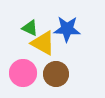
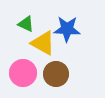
green triangle: moved 4 px left, 4 px up
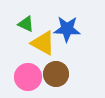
pink circle: moved 5 px right, 4 px down
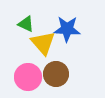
yellow triangle: rotated 20 degrees clockwise
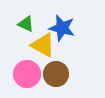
blue star: moved 5 px left, 1 px up; rotated 12 degrees clockwise
yellow triangle: moved 2 px down; rotated 20 degrees counterclockwise
pink circle: moved 1 px left, 3 px up
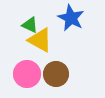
green triangle: moved 4 px right, 1 px down
blue star: moved 9 px right, 10 px up; rotated 12 degrees clockwise
yellow triangle: moved 3 px left, 5 px up
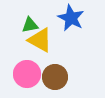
green triangle: rotated 36 degrees counterclockwise
brown circle: moved 1 px left, 3 px down
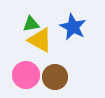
blue star: moved 2 px right, 9 px down
green triangle: moved 1 px right, 1 px up
pink circle: moved 1 px left, 1 px down
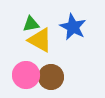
brown circle: moved 4 px left
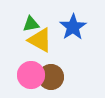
blue star: rotated 12 degrees clockwise
pink circle: moved 5 px right
